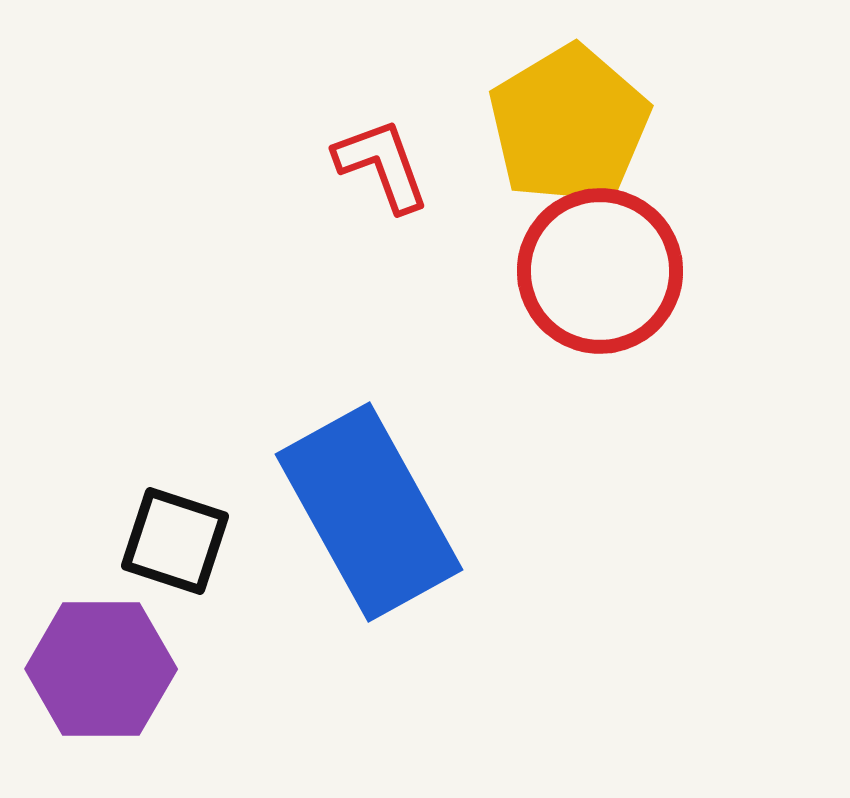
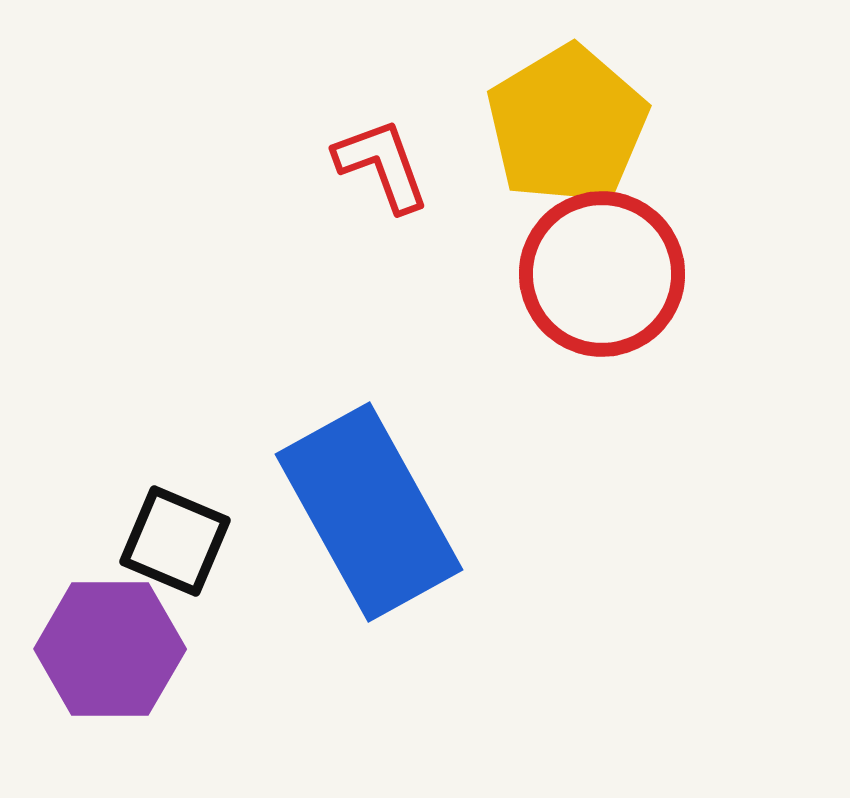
yellow pentagon: moved 2 px left
red circle: moved 2 px right, 3 px down
black square: rotated 5 degrees clockwise
purple hexagon: moved 9 px right, 20 px up
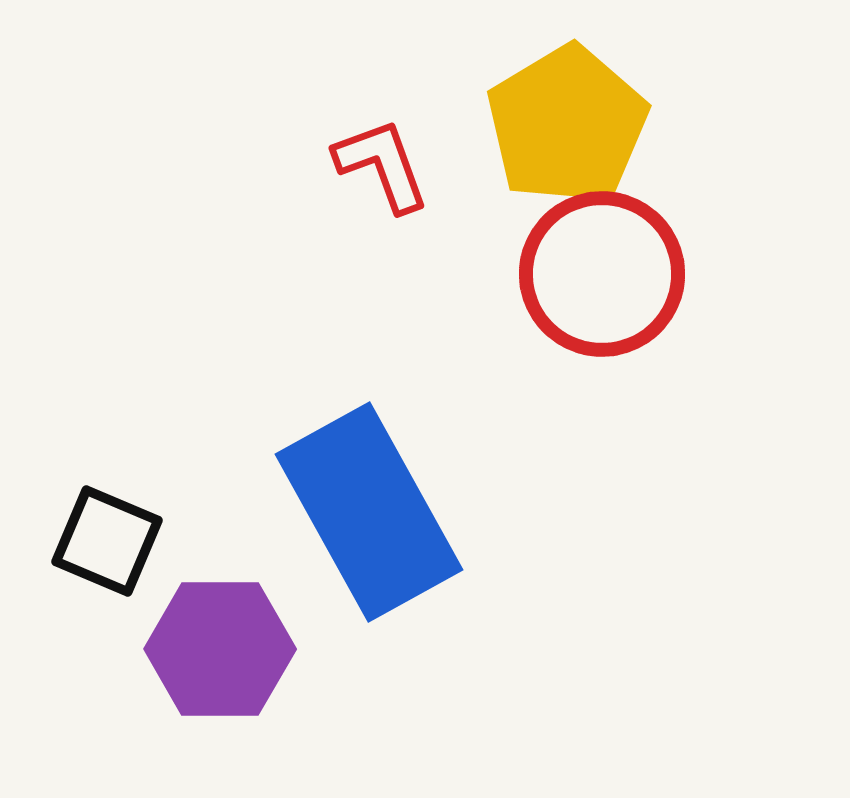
black square: moved 68 px left
purple hexagon: moved 110 px right
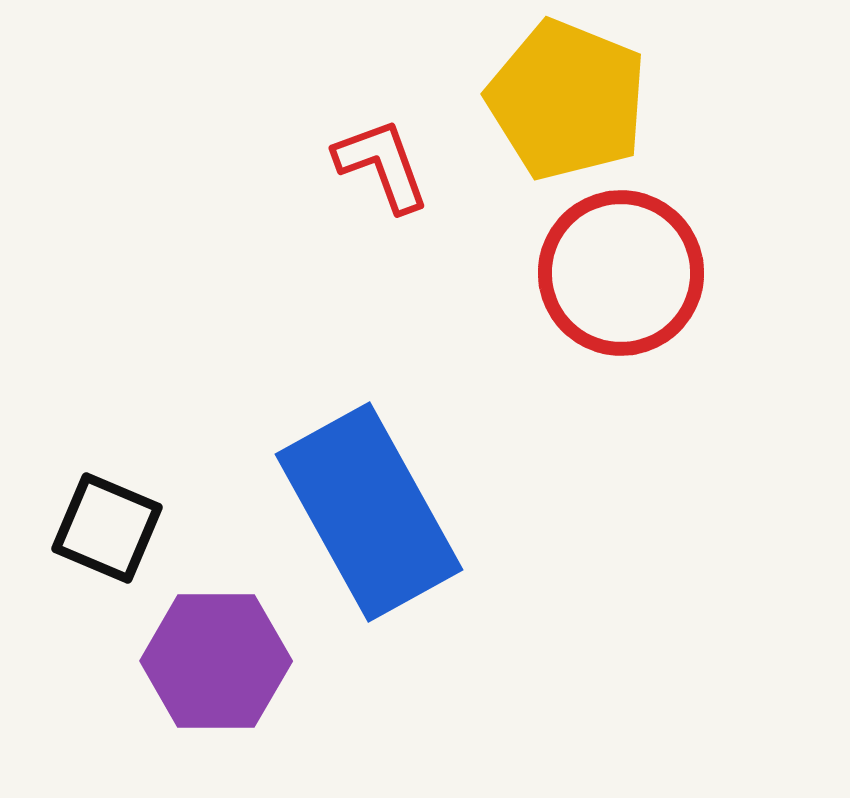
yellow pentagon: moved 25 px up; rotated 19 degrees counterclockwise
red circle: moved 19 px right, 1 px up
black square: moved 13 px up
purple hexagon: moved 4 px left, 12 px down
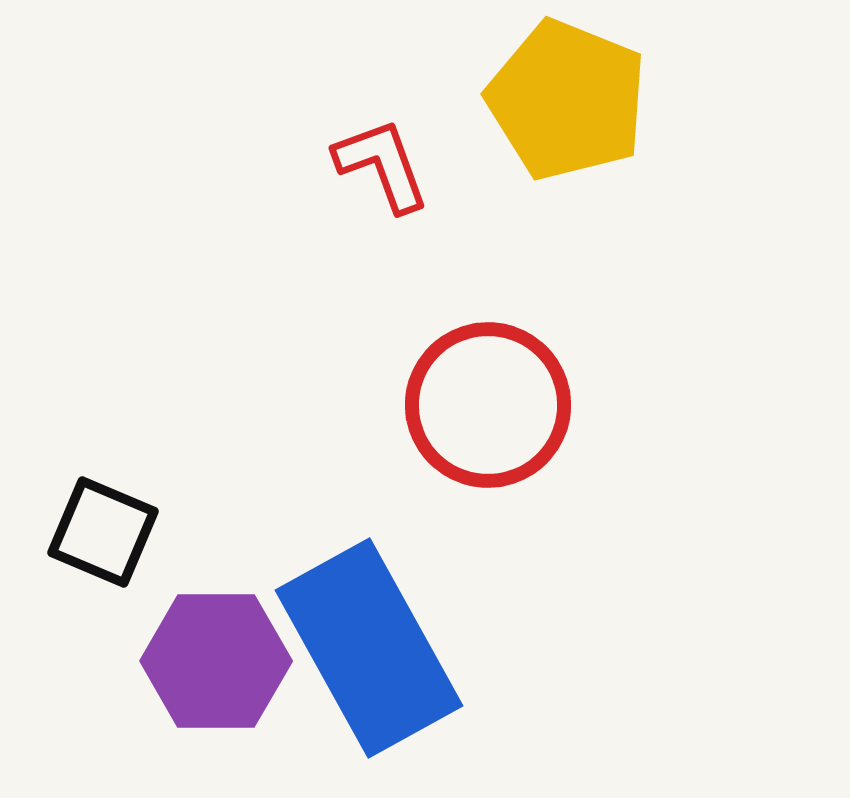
red circle: moved 133 px left, 132 px down
blue rectangle: moved 136 px down
black square: moved 4 px left, 4 px down
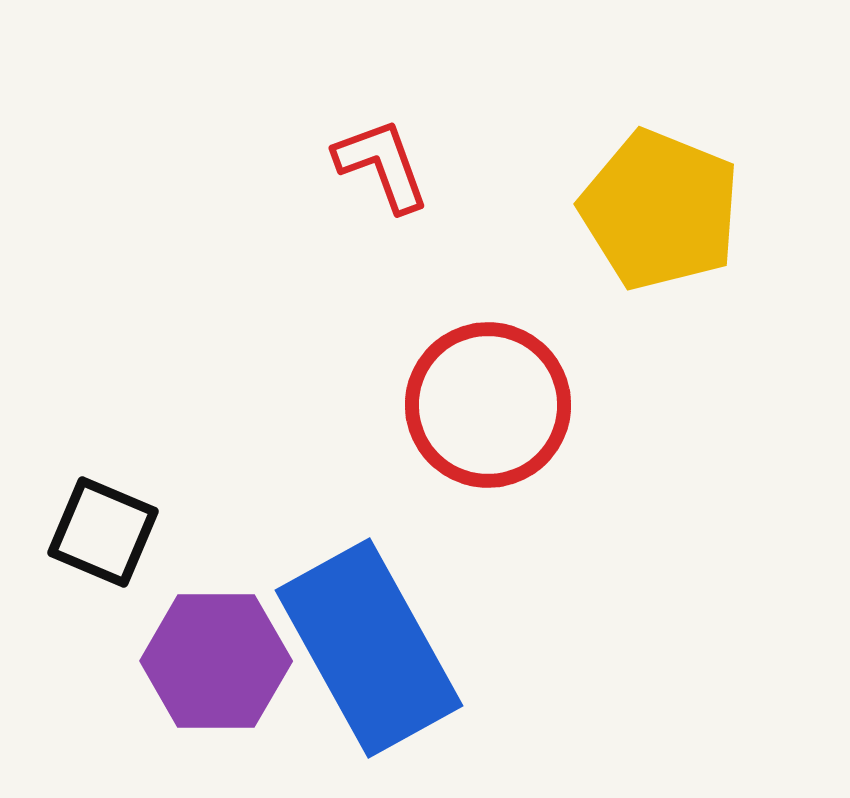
yellow pentagon: moved 93 px right, 110 px down
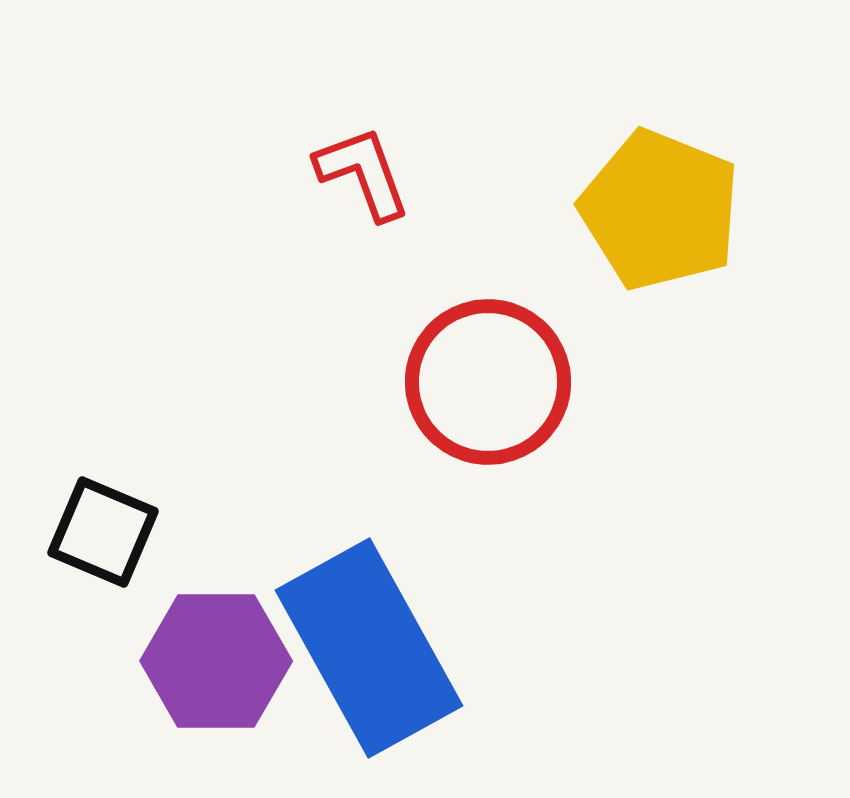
red L-shape: moved 19 px left, 8 px down
red circle: moved 23 px up
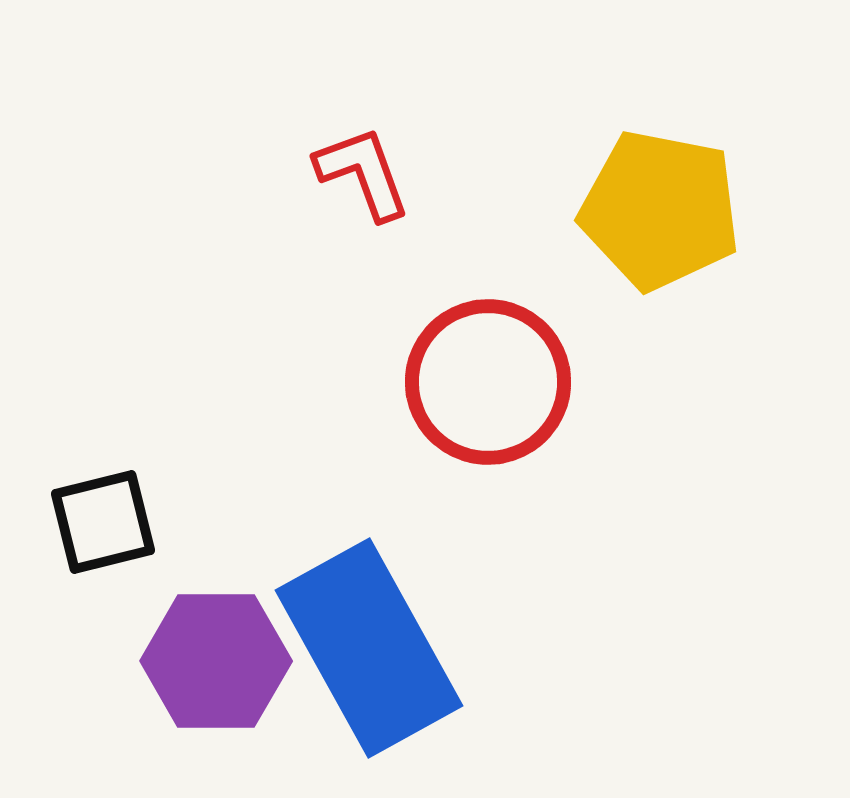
yellow pentagon: rotated 11 degrees counterclockwise
black square: moved 10 px up; rotated 37 degrees counterclockwise
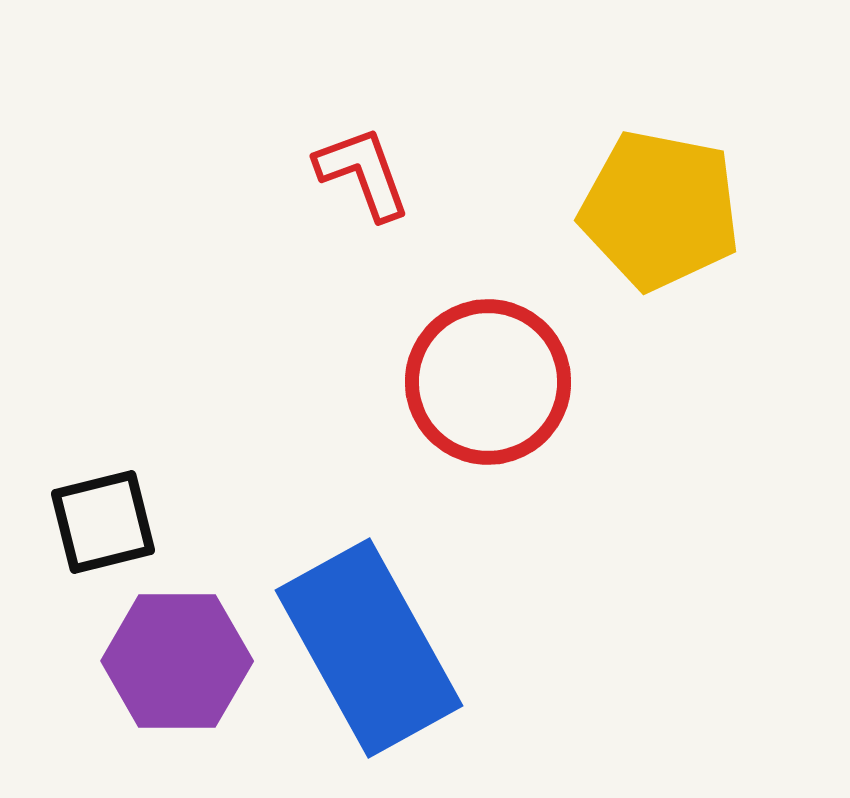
purple hexagon: moved 39 px left
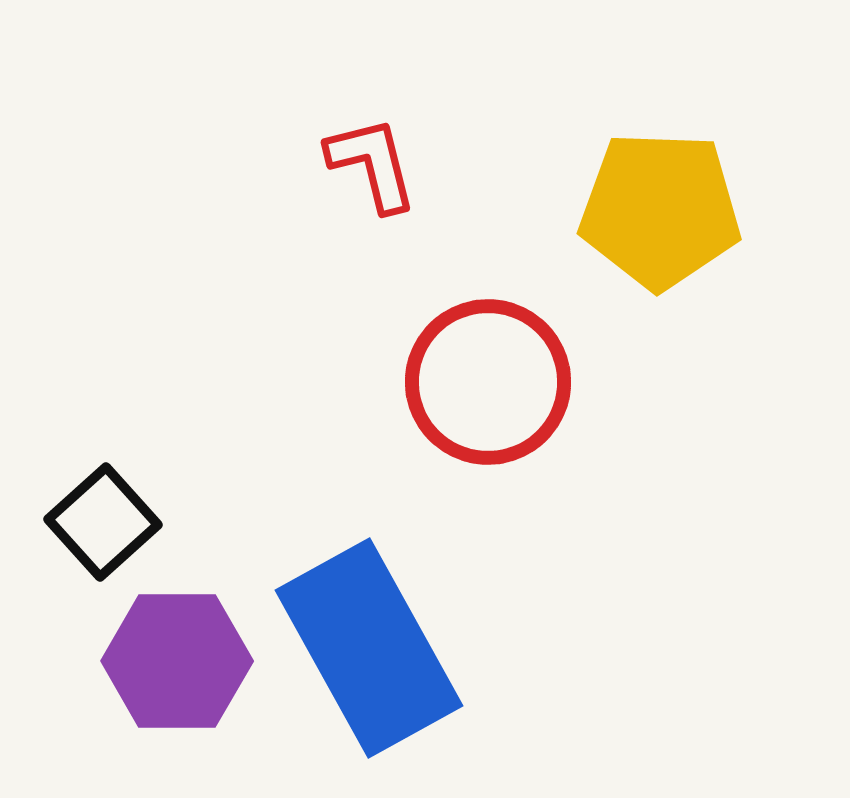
red L-shape: moved 9 px right, 9 px up; rotated 6 degrees clockwise
yellow pentagon: rotated 9 degrees counterclockwise
black square: rotated 28 degrees counterclockwise
